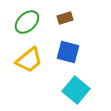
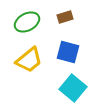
brown rectangle: moved 1 px up
green ellipse: rotated 15 degrees clockwise
cyan square: moved 3 px left, 2 px up
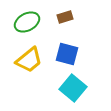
blue square: moved 1 px left, 2 px down
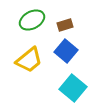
brown rectangle: moved 8 px down
green ellipse: moved 5 px right, 2 px up
blue square: moved 1 px left, 3 px up; rotated 25 degrees clockwise
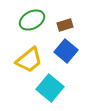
cyan square: moved 23 px left
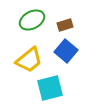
cyan square: rotated 36 degrees clockwise
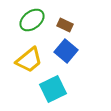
green ellipse: rotated 10 degrees counterclockwise
brown rectangle: rotated 42 degrees clockwise
cyan square: moved 3 px right, 1 px down; rotated 12 degrees counterclockwise
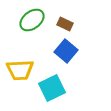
brown rectangle: moved 1 px up
yellow trapezoid: moved 9 px left, 10 px down; rotated 36 degrees clockwise
cyan square: moved 1 px left, 1 px up
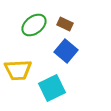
green ellipse: moved 2 px right, 5 px down
yellow trapezoid: moved 2 px left
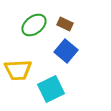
cyan square: moved 1 px left, 1 px down
